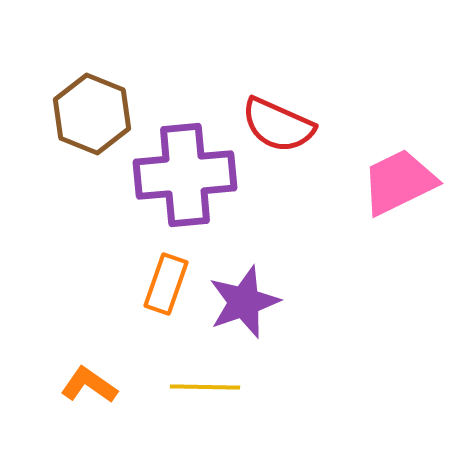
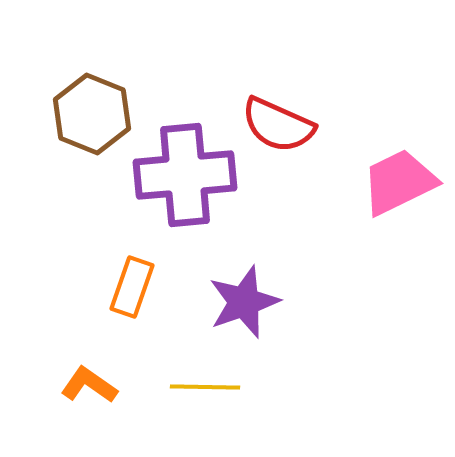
orange rectangle: moved 34 px left, 3 px down
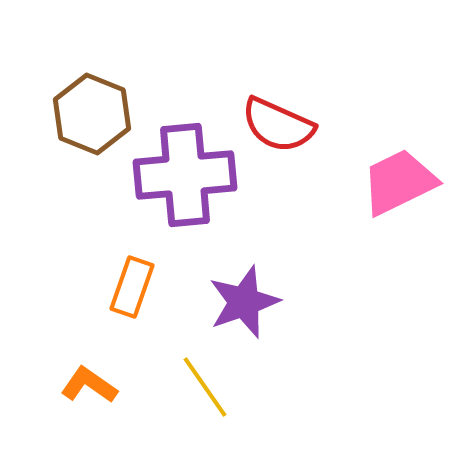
yellow line: rotated 54 degrees clockwise
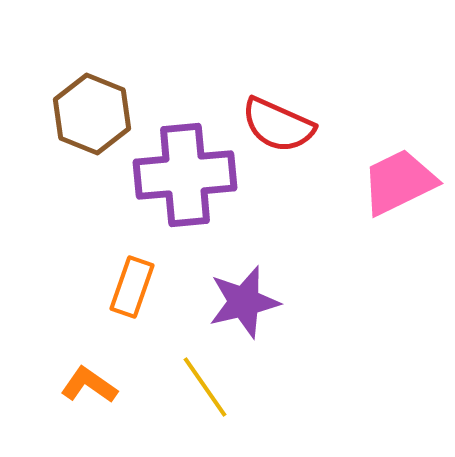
purple star: rotated 6 degrees clockwise
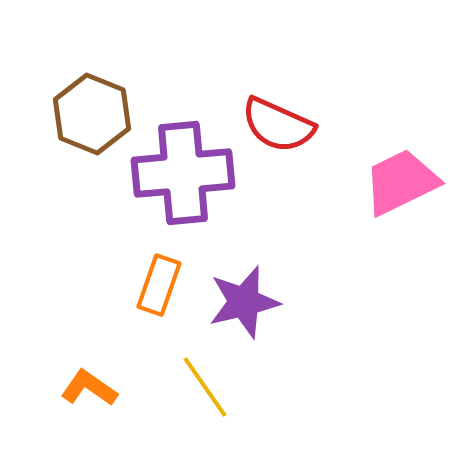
purple cross: moved 2 px left, 2 px up
pink trapezoid: moved 2 px right
orange rectangle: moved 27 px right, 2 px up
orange L-shape: moved 3 px down
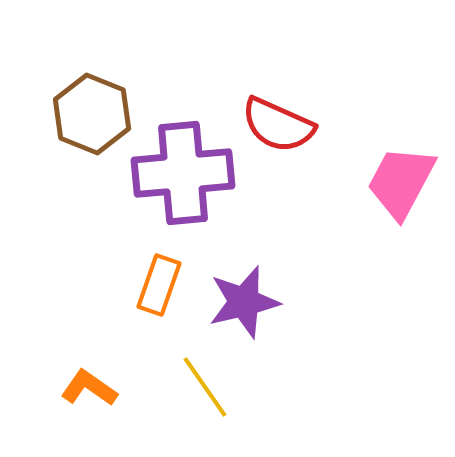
pink trapezoid: rotated 36 degrees counterclockwise
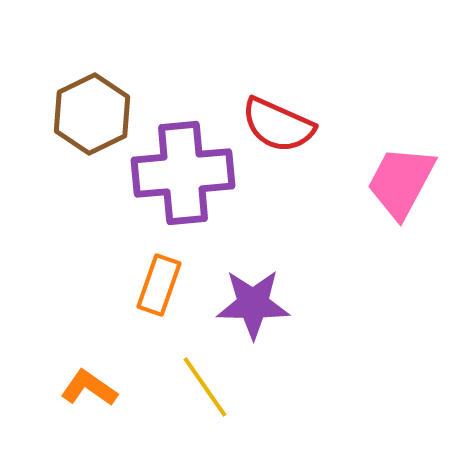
brown hexagon: rotated 12 degrees clockwise
purple star: moved 9 px right, 2 px down; rotated 14 degrees clockwise
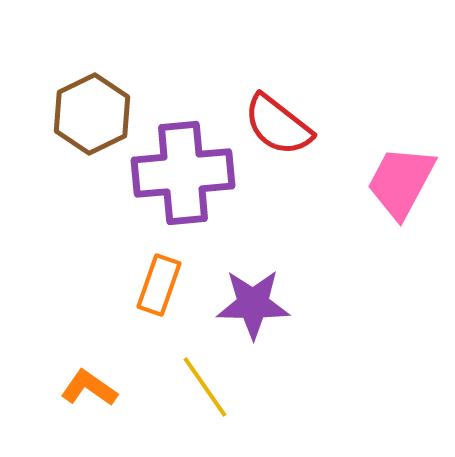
red semicircle: rotated 14 degrees clockwise
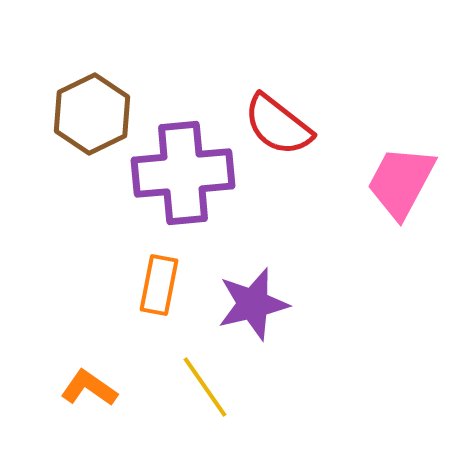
orange rectangle: rotated 8 degrees counterclockwise
purple star: rotated 14 degrees counterclockwise
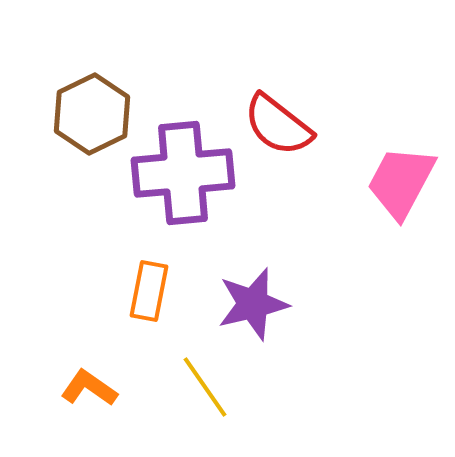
orange rectangle: moved 10 px left, 6 px down
